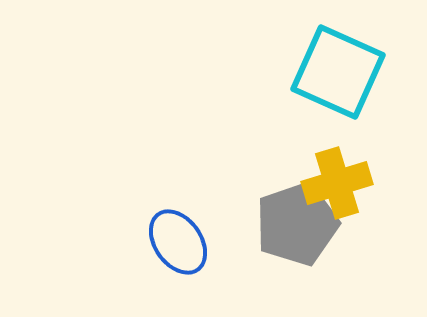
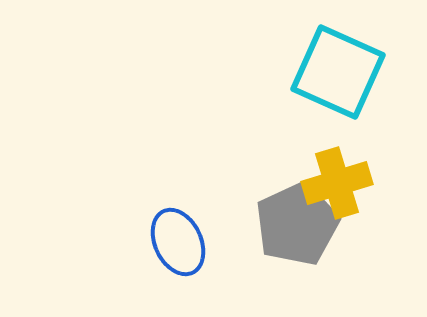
gray pentagon: rotated 6 degrees counterclockwise
blue ellipse: rotated 10 degrees clockwise
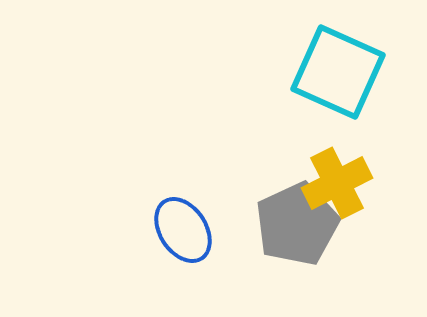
yellow cross: rotated 10 degrees counterclockwise
blue ellipse: moved 5 px right, 12 px up; rotated 8 degrees counterclockwise
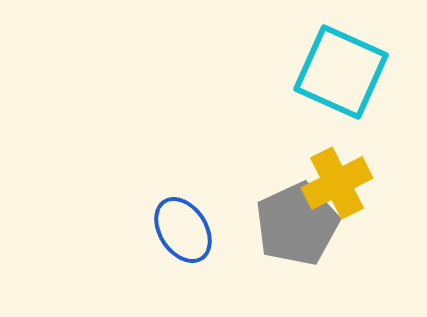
cyan square: moved 3 px right
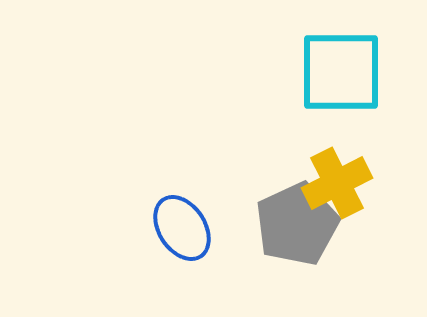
cyan square: rotated 24 degrees counterclockwise
blue ellipse: moved 1 px left, 2 px up
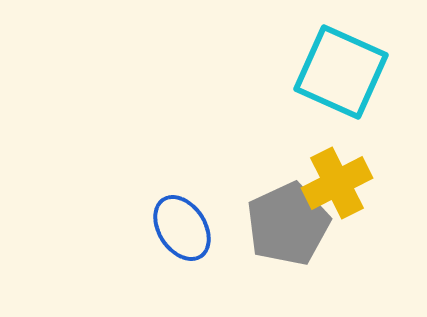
cyan square: rotated 24 degrees clockwise
gray pentagon: moved 9 px left
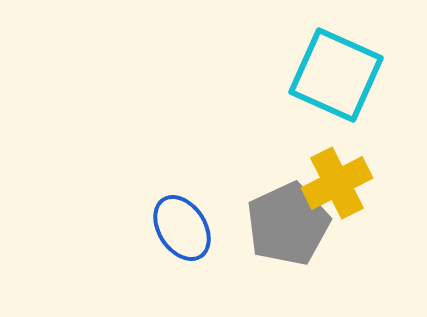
cyan square: moved 5 px left, 3 px down
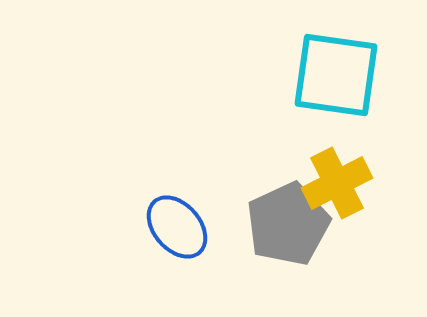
cyan square: rotated 16 degrees counterclockwise
blue ellipse: moved 5 px left, 1 px up; rotated 8 degrees counterclockwise
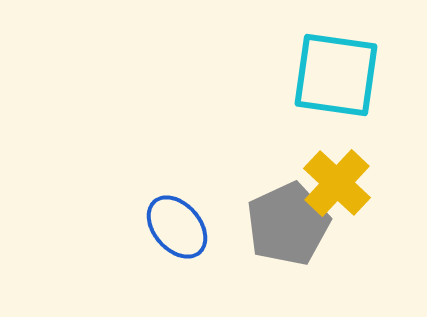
yellow cross: rotated 20 degrees counterclockwise
